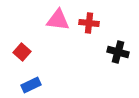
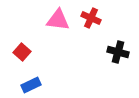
red cross: moved 2 px right, 5 px up; rotated 18 degrees clockwise
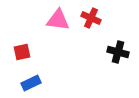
red square: rotated 36 degrees clockwise
blue rectangle: moved 2 px up
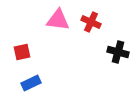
red cross: moved 4 px down
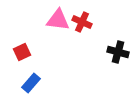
red cross: moved 9 px left
red square: rotated 12 degrees counterclockwise
blue rectangle: rotated 24 degrees counterclockwise
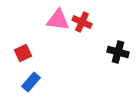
red square: moved 1 px right, 1 px down
blue rectangle: moved 1 px up
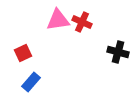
pink triangle: rotated 15 degrees counterclockwise
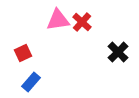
red cross: rotated 18 degrees clockwise
black cross: rotated 30 degrees clockwise
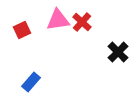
red square: moved 1 px left, 23 px up
